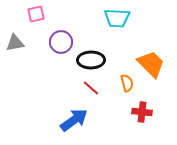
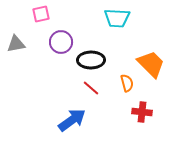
pink square: moved 5 px right
gray triangle: moved 1 px right, 1 px down
blue arrow: moved 2 px left
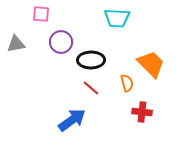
pink square: rotated 18 degrees clockwise
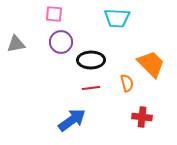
pink square: moved 13 px right
red line: rotated 48 degrees counterclockwise
red cross: moved 5 px down
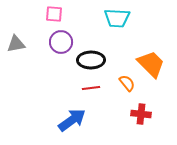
orange semicircle: rotated 24 degrees counterclockwise
red cross: moved 1 px left, 3 px up
